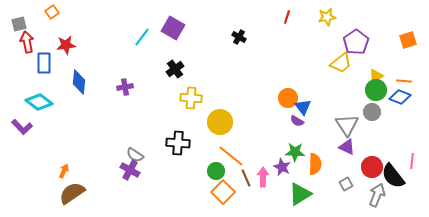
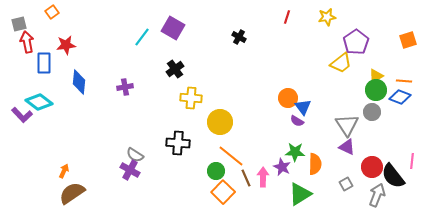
purple L-shape at (22, 127): moved 12 px up
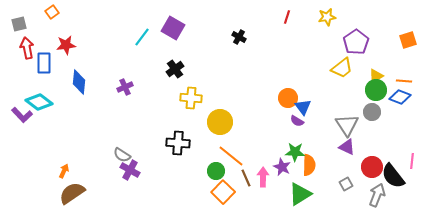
red arrow at (27, 42): moved 6 px down
yellow trapezoid at (341, 63): moved 1 px right, 5 px down
purple cross at (125, 87): rotated 14 degrees counterclockwise
gray semicircle at (135, 155): moved 13 px left
orange semicircle at (315, 164): moved 6 px left, 1 px down
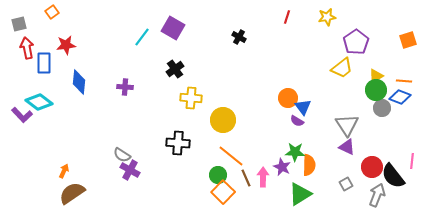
purple cross at (125, 87): rotated 28 degrees clockwise
gray circle at (372, 112): moved 10 px right, 4 px up
yellow circle at (220, 122): moved 3 px right, 2 px up
green circle at (216, 171): moved 2 px right, 4 px down
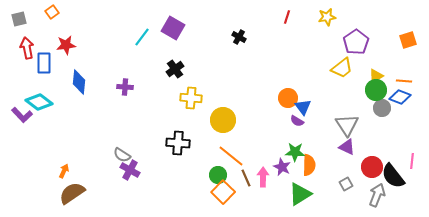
gray square at (19, 24): moved 5 px up
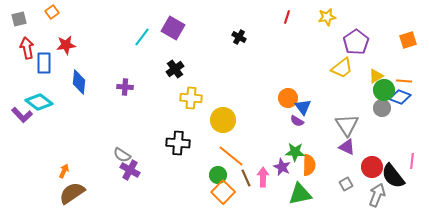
green circle at (376, 90): moved 8 px right
green triangle at (300, 194): rotated 20 degrees clockwise
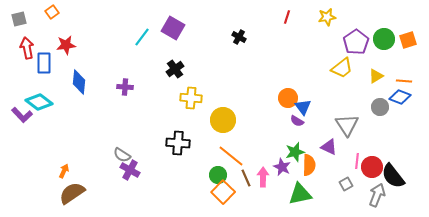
green circle at (384, 90): moved 51 px up
gray circle at (382, 108): moved 2 px left, 1 px up
purple triangle at (347, 147): moved 18 px left
green star at (295, 152): rotated 18 degrees counterclockwise
pink line at (412, 161): moved 55 px left
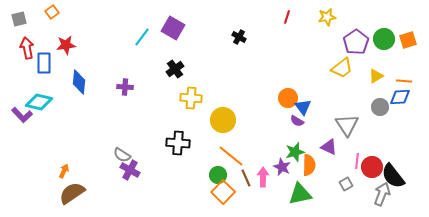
blue diamond at (400, 97): rotated 25 degrees counterclockwise
cyan diamond at (39, 102): rotated 24 degrees counterclockwise
gray arrow at (377, 195): moved 5 px right, 1 px up
